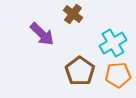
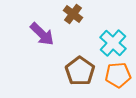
cyan cross: rotated 16 degrees counterclockwise
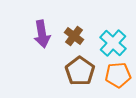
brown cross: moved 1 px right, 22 px down
purple arrow: rotated 36 degrees clockwise
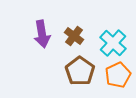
orange pentagon: rotated 20 degrees counterclockwise
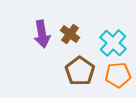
brown cross: moved 4 px left, 2 px up
orange pentagon: rotated 20 degrees clockwise
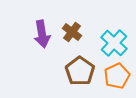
brown cross: moved 2 px right, 2 px up
cyan cross: moved 1 px right
orange pentagon: moved 1 px left, 1 px down; rotated 20 degrees counterclockwise
